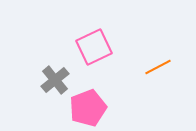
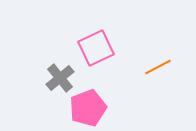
pink square: moved 2 px right, 1 px down
gray cross: moved 5 px right, 2 px up
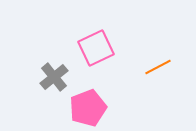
gray cross: moved 6 px left, 1 px up
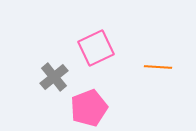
orange line: rotated 32 degrees clockwise
pink pentagon: moved 1 px right
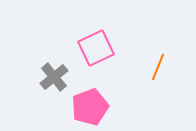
orange line: rotated 72 degrees counterclockwise
pink pentagon: moved 1 px right, 1 px up
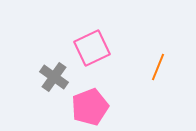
pink square: moved 4 px left
gray cross: rotated 16 degrees counterclockwise
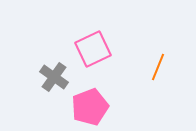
pink square: moved 1 px right, 1 px down
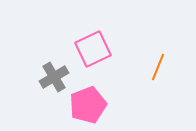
gray cross: rotated 24 degrees clockwise
pink pentagon: moved 2 px left, 2 px up
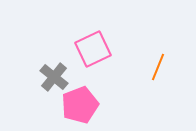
gray cross: rotated 20 degrees counterclockwise
pink pentagon: moved 8 px left
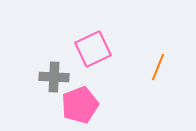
gray cross: rotated 36 degrees counterclockwise
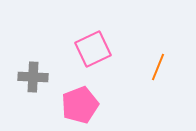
gray cross: moved 21 px left
